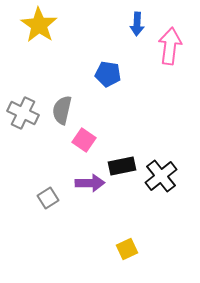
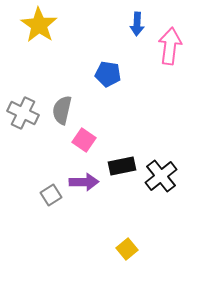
purple arrow: moved 6 px left, 1 px up
gray square: moved 3 px right, 3 px up
yellow square: rotated 15 degrees counterclockwise
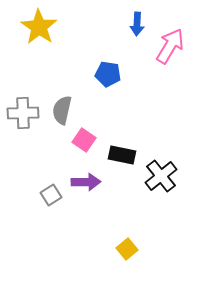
yellow star: moved 2 px down
pink arrow: rotated 24 degrees clockwise
gray cross: rotated 28 degrees counterclockwise
black rectangle: moved 11 px up; rotated 24 degrees clockwise
purple arrow: moved 2 px right
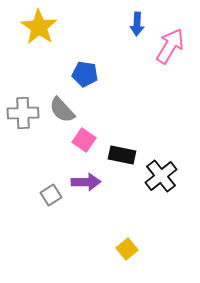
blue pentagon: moved 23 px left
gray semicircle: rotated 56 degrees counterclockwise
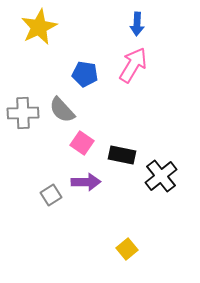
yellow star: rotated 12 degrees clockwise
pink arrow: moved 37 px left, 19 px down
pink square: moved 2 px left, 3 px down
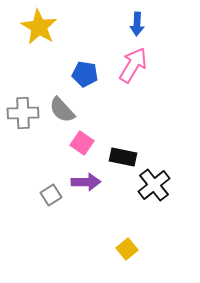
yellow star: rotated 15 degrees counterclockwise
black rectangle: moved 1 px right, 2 px down
black cross: moved 7 px left, 9 px down
